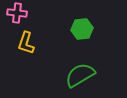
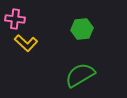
pink cross: moved 2 px left, 6 px down
yellow L-shape: rotated 65 degrees counterclockwise
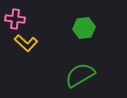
green hexagon: moved 2 px right, 1 px up
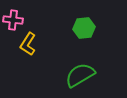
pink cross: moved 2 px left, 1 px down
yellow L-shape: moved 2 px right, 1 px down; rotated 80 degrees clockwise
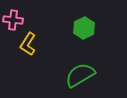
green hexagon: rotated 20 degrees counterclockwise
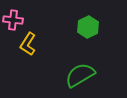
green hexagon: moved 4 px right, 1 px up
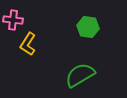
green hexagon: rotated 25 degrees counterclockwise
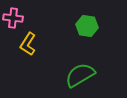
pink cross: moved 2 px up
green hexagon: moved 1 px left, 1 px up
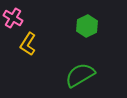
pink cross: rotated 24 degrees clockwise
green hexagon: rotated 25 degrees clockwise
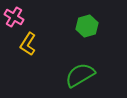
pink cross: moved 1 px right, 1 px up
green hexagon: rotated 10 degrees clockwise
